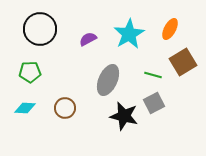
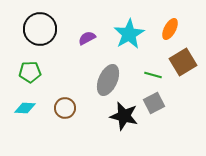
purple semicircle: moved 1 px left, 1 px up
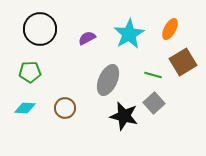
gray square: rotated 15 degrees counterclockwise
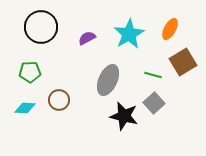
black circle: moved 1 px right, 2 px up
brown circle: moved 6 px left, 8 px up
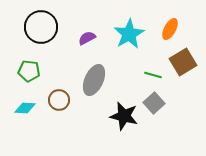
green pentagon: moved 1 px left, 1 px up; rotated 10 degrees clockwise
gray ellipse: moved 14 px left
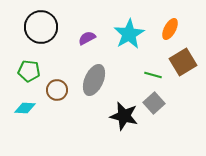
brown circle: moved 2 px left, 10 px up
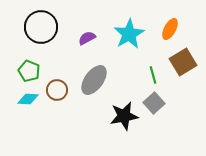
green pentagon: rotated 15 degrees clockwise
green line: rotated 60 degrees clockwise
gray ellipse: rotated 12 degrees clockwise
cyan diamond: moved 3 px right, 9 px up
black star: rotated 24 degrees counterclockwise
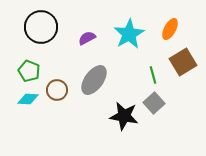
black star: rotated 20 degrees clockwise
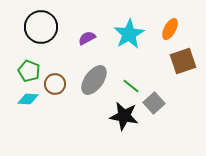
brown square: moved 1 px up; rotated 12 degrees clockwise
green line: moved 22 px left, 11 px down; rotated 36 degrees counterclockwise
brown circle: moved 2 px left, 6 px up
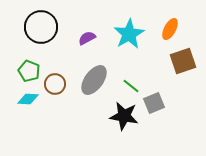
gray square: rotated 20 degrees clockwise
